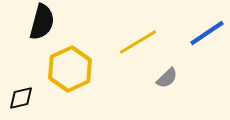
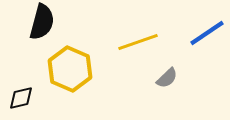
yellow line: rotated 12 degrees clockwise
yellow hexagon: rotated 12 degrees counterclockwise
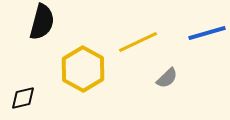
blue line: rotated 18 degrees clockwise
yellow line: rotated 6 degrees counterclockwise
yellow hexagon: moved 13 px right; rotated 6 degrees clockwise
black diamond: moved 2 px right
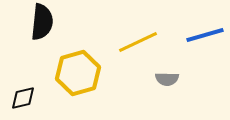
black semicircle: rotated 9 degrees counterclockwise
blue line: moved 2 px left, 2 px down
yellow hexagon: moved 5 px left, 4 px down; rotated 15 degrees clockwise
gray semicircle: moved 1 px down; rotated 45 degrees clockwise
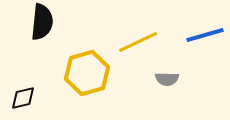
yellow hexagon: moved 9 px right
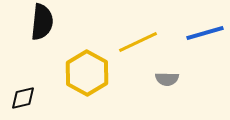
blue line: moved 2 px up
yellow hexagon: rotated 15 degrees counterclockwise
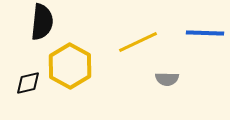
blue line: rotated 18 degrees clockwise
yellow hexagon: moved 17 px left, 7 px up
black diamond: moved 5 px right, 15 px up
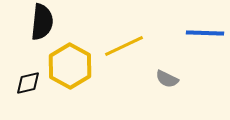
yellow line: moved 14 px left, 4 px down
gray semicircle: rotated 25 degrees clockwise
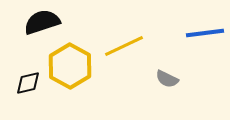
black semicircle: rotated 114 degrees counterclockwise
blue line: rotated 9 degrees counterclockwise
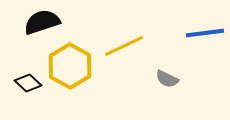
black diamond: rotated 56 degrees clockwise
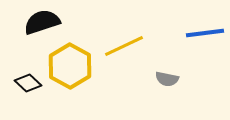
gray semicircle: rotated 15 degrees counterclockwise
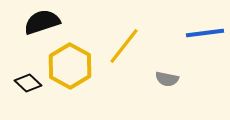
yellow line: rotated 27 degrees counterclockwise
